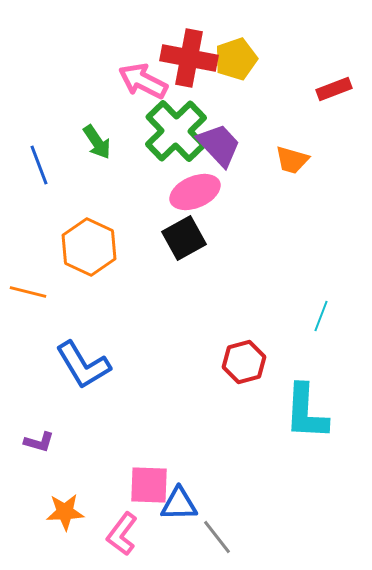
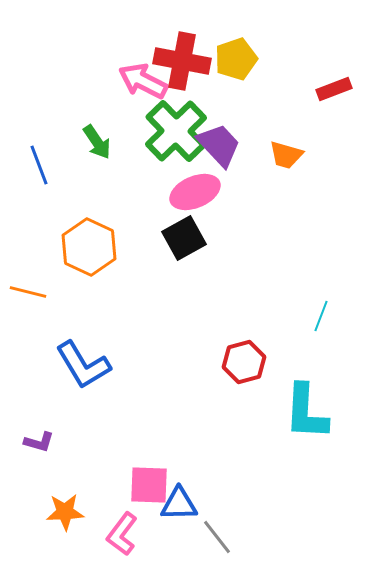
red cross: moved 7 px left, 3 px down
orange trapezoid: moved 6 px left, 5 px up
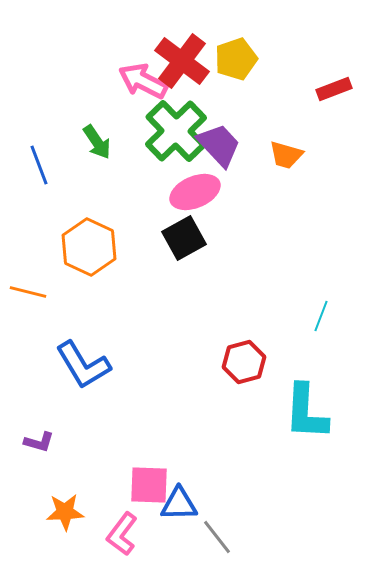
red cross: rotated 26 degrees clockwise
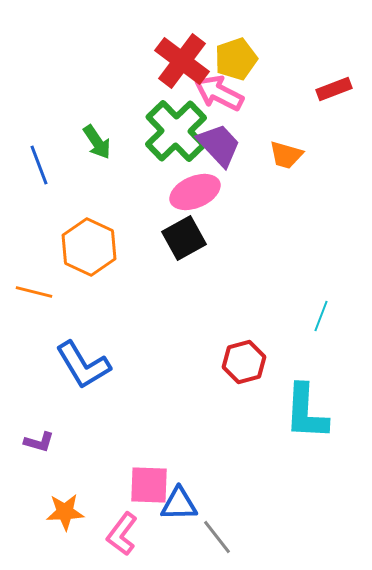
pink arrow: moved 76 px right, 12 px down
orange line: moved 6 px right
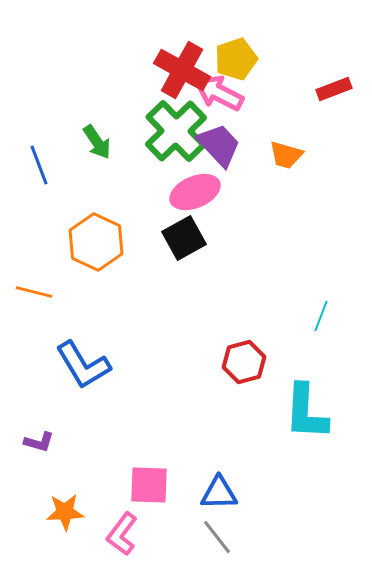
red cross: moved 9 px down; rotated 8 degrees counterclockwise
orange hexagon: moved 7 px right, 5 px up
blue triangle: moved 40 px right, 11 px up
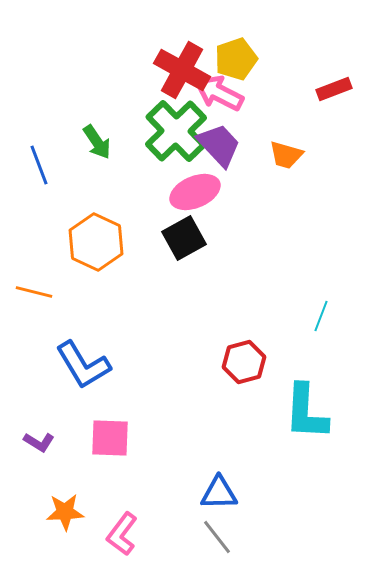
purple L-shape: rotated 16 degrees clockwise
pink square: moved 39 px left, 47 px up
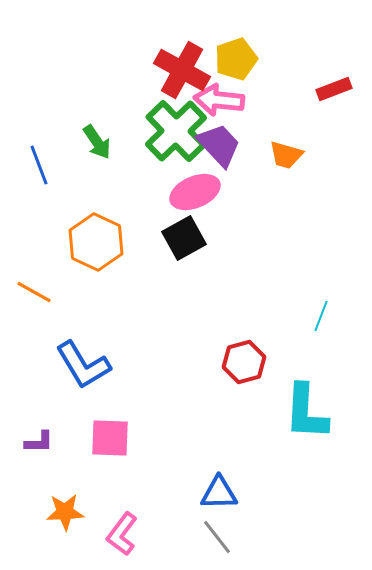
pink arrow: moved 7 px down; rotated 21 degrees counterclockwise
orange line: rotated 15 degrees clockwise
purple L-shape: rotated 32 degrees counterclockwise
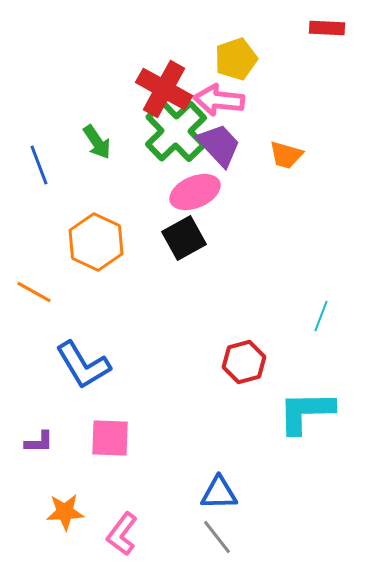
red cross: moved 18 px left, 19 px down
red rectangle: moved 7 px left, 61 px up; rotated 24 degrees clockwise
cyan L-shape: rotated 86 degrees clockwise
